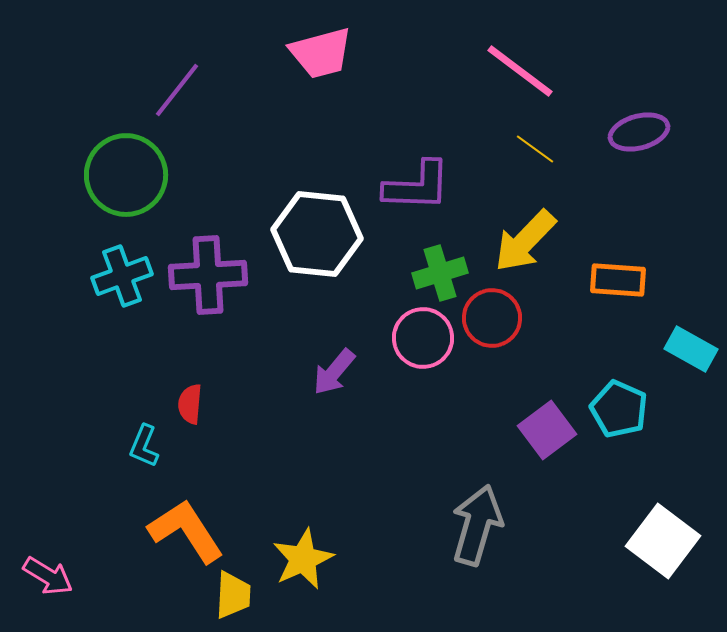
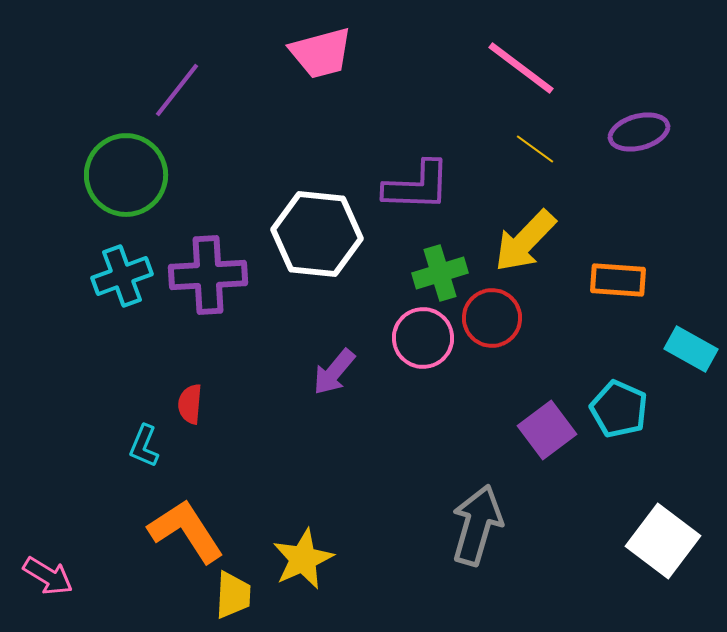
pink line: moved 1 px right, 3 px up
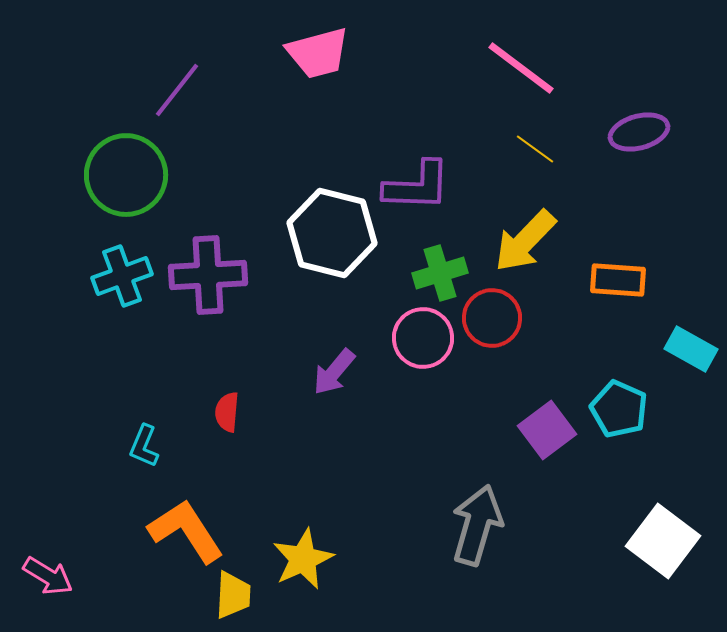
pink trapezoid: moved 3 px left
white hexagon: moved 15 px right, 1 px up; rotated 8 degrees clockwise
red semicircle: moved 37 px right, 8 px down
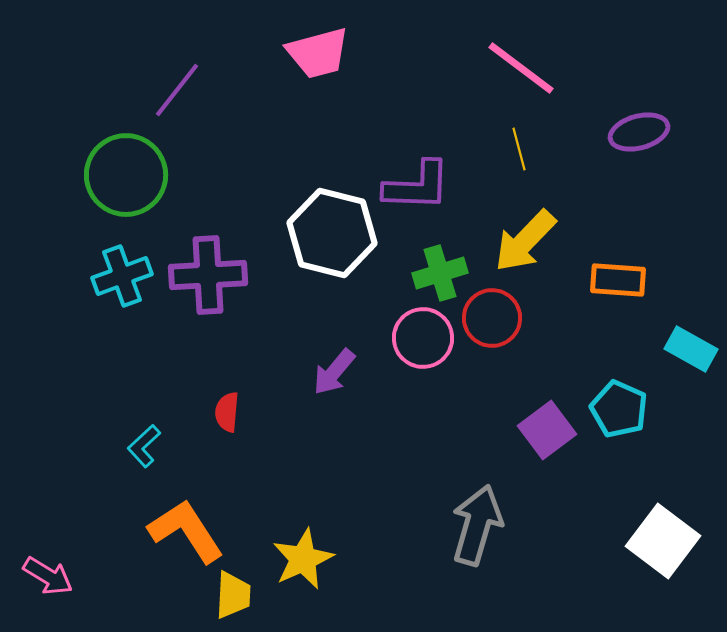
yellow line: moved 16 px left; rotated 39 degrees clockwise
cyan L-shape: rotated 24 degrees clockwise
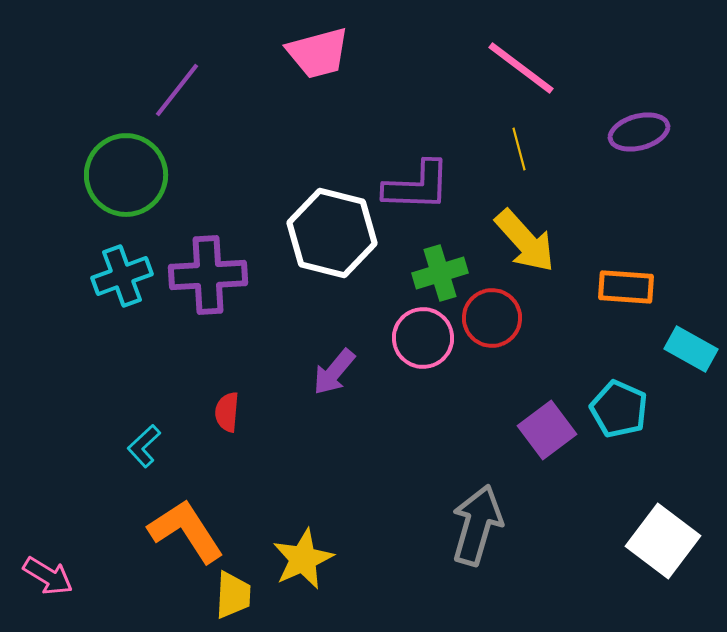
yellow arrow: rotated 86 degrees counterclockwise
orange rectangle: moved 8 px right, 7 px down
